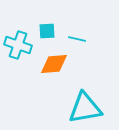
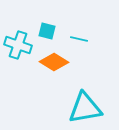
cyan square: rotated 18 degrees clockwise
cyan line: moved 2 px right
orange diamond: moved 2 px up; rotated 36 degrees clockwise
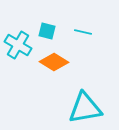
cyan line: moved 4 px right, 7 px up
cyan cross: rotated 12 degrees clockwise
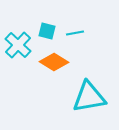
cyan line: moved 8 px left, 1 px down; rotated 24 degrees counterclockwise
cyan cross: rotated 12 degrees clockwise
cyan triangle: moved 4 px right, 11 px up
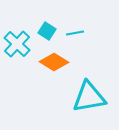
cyan square: rotated 18 degrees clockwise
cyan cross: moved 1 px left, 1 px up
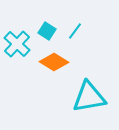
cyan line: moved 2 px up; rotated 42 degrees counterclockwise
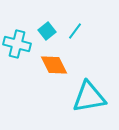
cyan square: rotated 18 degrees clockwise
cyan cross: rotated 28 degrees counterclockwise
orange diamond: moved 3 px down; rotated 32 degrees clockwise
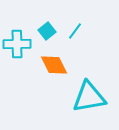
cyan cross: rotated 16 degrees counterclockwise
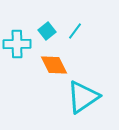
cyan triangle: moved 6 px left; rotated 24 degrees counterclockwise
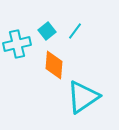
cyan cross: rotated 12 degrees counterclockwise
orange diamond: rotated 32 degrees clockwise
